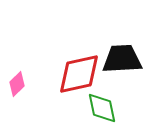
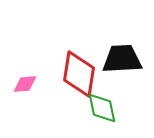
red diamond: rotated 69 degrees counterclockwise
pink diamond: moved 8 px right; rotated 40 degrees clockwise
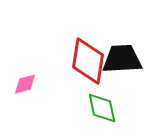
red diamond: moved 9 px right, 13 px up
pink diamond: rotated 10 degrees counterclockwise
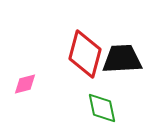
red diamond: moved 3 px left, 7 px up; rotated 6 degrees clockwise
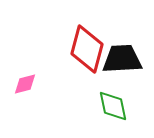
red diamond: moved 2 px right, 5 px up
green diamond: moved 11 px right, 2 px up
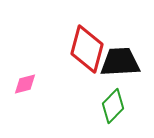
black trapezoid: moved 2 px left, 3 px down
green diamond: rotated 56 degrees clockwise
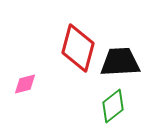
red diamond: moved 9 px left, 1 px up
green diamond: rotated 8 degrees clockwise
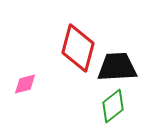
black trapezoid: moved 3 px left, 5 px down
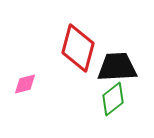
green diamond: moved 7 px up
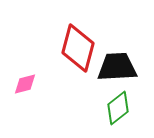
green diamond: moved 5 px right, 9 px down
